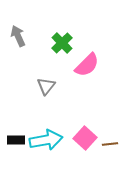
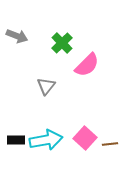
gray arrow: moved 1 px left; rotated 135 degrees clockwise
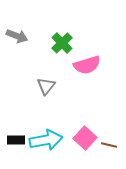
pink semicircle: rotated 28 degrees clockwise
brown line: moved 1 px left, 1 px down; rotated 21 degrees clockwise
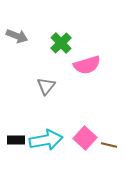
green cross: moved 1 px left
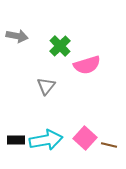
gray arrow: rotated 10 degrees counterclockwise
green cross: moved 1 px left, 3 px down
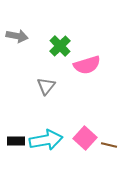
black rectangle: moved 1 px down
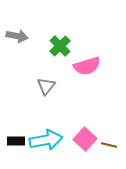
pink semicircle: moved 1 px down
pink square: moved 1 px down
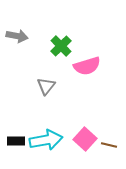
green cross: moved 1 px right
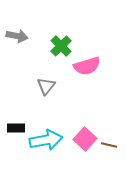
black rectangle: moved 13 px up
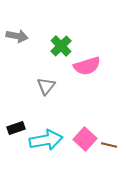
black rectangle: rotated 18 degrees counterclockwise
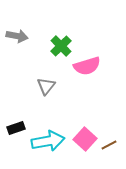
cyan arrow: moved 2 px right, 1 px down
brown line: rotated 42 degrees counterclockwise
